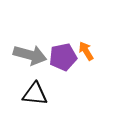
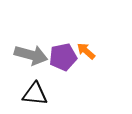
orange arrow: rotated 18 degrees counterclockwise
gray arrow: moved 1 px right
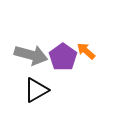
purple pentagon: rotated 24 degrees counterclockwise
black triangle: moved 1 px right, 4 px up; rotated 36 degrees counterclockwise
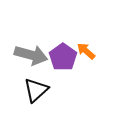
black triangle: rotated 12 degrees counterclockwise
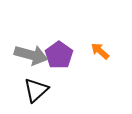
orange arrow: moved 14 px right
purple pentagon: moved 4 px left, 2 px up
